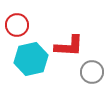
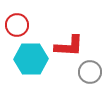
cyan hexagon: rotated 12 degrees clockwise
gray circle: moved 2 px left
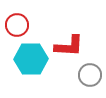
gray circle: moved 3 px down
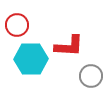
gray circle: moved 1 px right, 1 px down
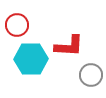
gray circle: moved 1 px up
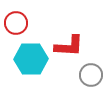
red circle: moved 1 px left, 2 px up
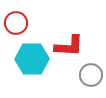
cyan hexagon: moved 1 px right
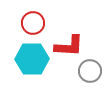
red circle: moved 17 px right
gray circle: moved 1 px left, 4 px up
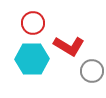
red L-shape: rotated 28 degrees clockwise
gray circle: moved 2 px right
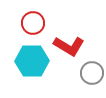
cyan hexagon: moved 2 px down
gray circle: moved 2 px down
